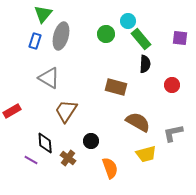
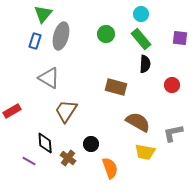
cyan circle: moved 13 px right, 7 px up
black circle: moved 3 px down
yellow trapezoid: moved 1 px left, 2 px up; rotated 25 degrees clockwise
purple line: moved 2 px left, 1 px down
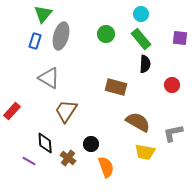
red rectangle: rotated 18 degrees counterclockwise
orange semicircle: moved 4 px left, 1 px up
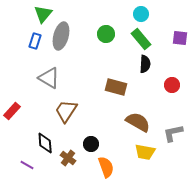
purple line: moved 2 px left, 4 px down
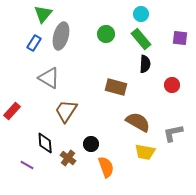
blue rectangle: moved 1 px left, 2 px down; rotated 14 degrees clockwise
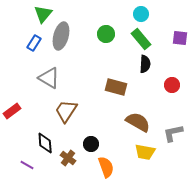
red rectangle: rotated 12 degrees clockwise
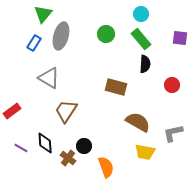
black circle: moved 7 px left, 2 px down
purple line: moved 6 px left, 17 px up
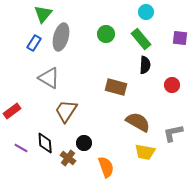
cyan circle: moved 5 px right, 2 px up
gray ellipse: moved 1 px down
black semicircle: moved 1 px down
black circle: moved 3 px up
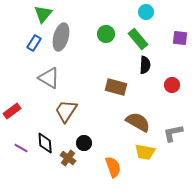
green rectangle: moved 3 px left
orange semicircle: moved 7 px right
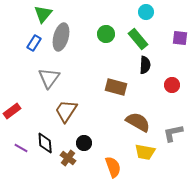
gray triangle: rotated 35 degrees clockwise
